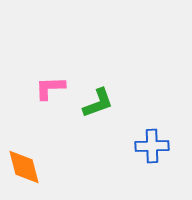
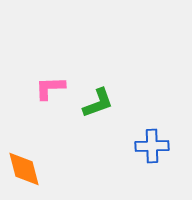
orange diamond: moved 2 px down
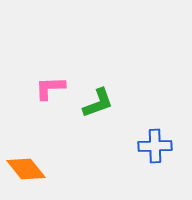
blue cross: moved 3 px right
orange diamond: moved 2 px right; rotated 24 degrees counterclockwise
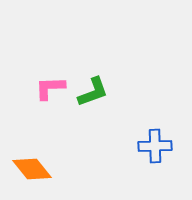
green L-shape: moved 5 px left, 11 px up
orange diamond: moved 6 px right
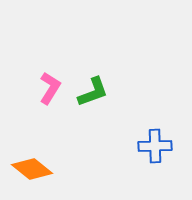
pink L-shape: rotated 124 degrees clockwise
orange diamond: rotated 12 degrees counterclockwise
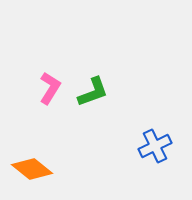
blue cross: rotated 24 degrees counterclockwise
